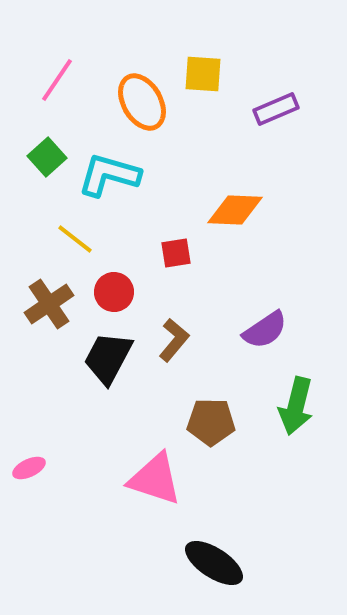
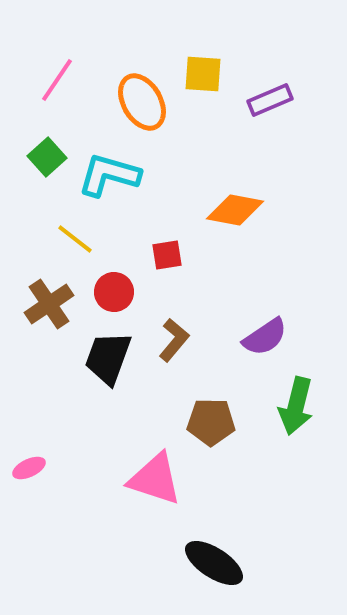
purple rectangle: moved 6 px left, 9 px up
orange diamond: rotated 8 degrees clockwise
red square: moved 9 px left, 2 px down
purple semicircle: moved 7 px down
black trapezoid: rotated 8 degrees counterclockwise
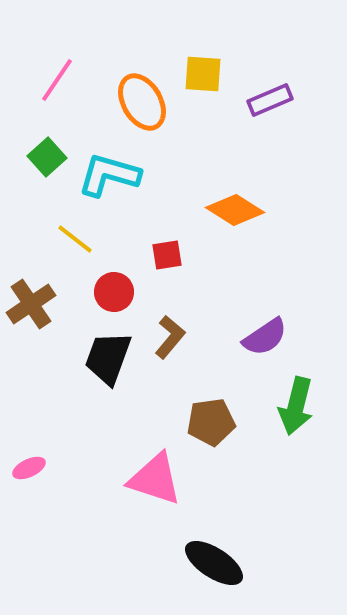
orange diamond: rotated 22 degrees clockwise
brown cross: moved 18 px left
brown L-shape: moved 4 px left, 3 px up
brown pentagon: rotated 9 degrees counterclockwise
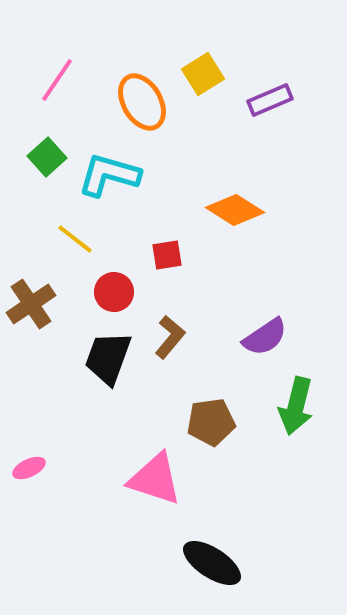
yellow square: rotated 36 degrees counterclockwise
black ellipse: moved 2 px left
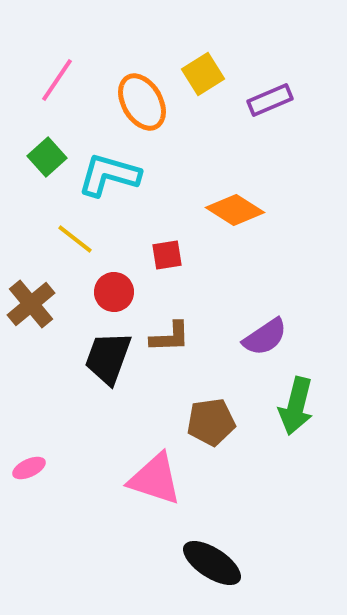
brown cross: rotated 6 degrees counterclockwise
brown L-shape: rotated 48 degrees clockwise
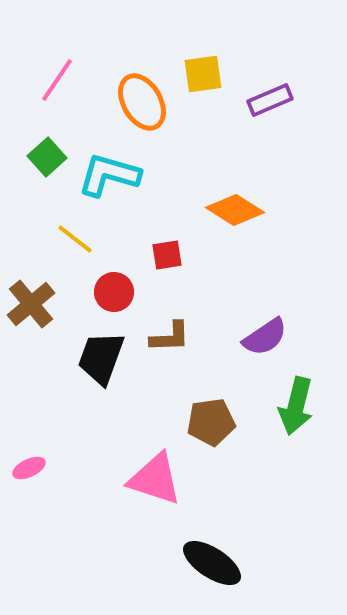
yellow square: rotated 24 degrees clockwise
black trapezoid: moved 7 px left
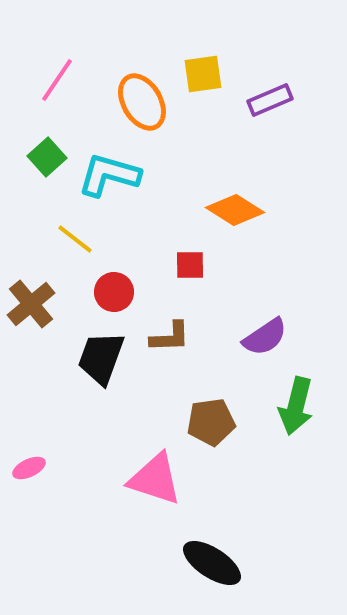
red square: moved 23 px right, 10 px down; rotated 8 degrees clockwise
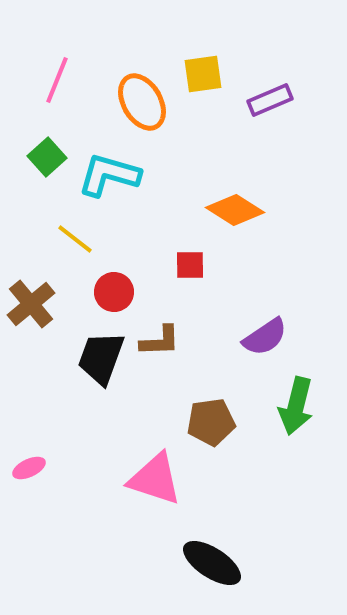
pink line: rotated 12 degrees counterclockwise
brown L-shape: moved 10 px left, 4 px down
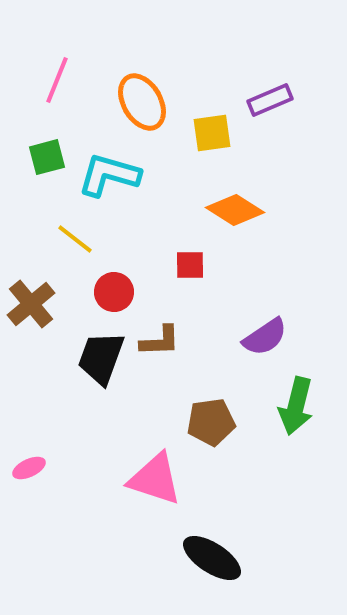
yellow square: moved 9 px right, 59 px down
green square: rotated 27 degrees clockwise
black ellipse: moved 5 px up
